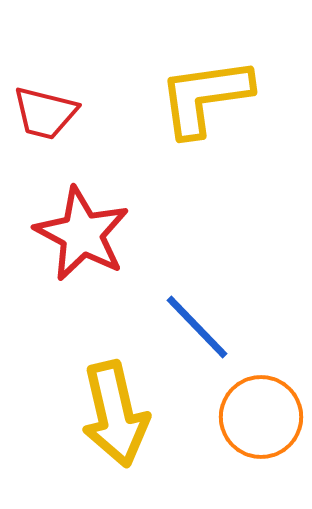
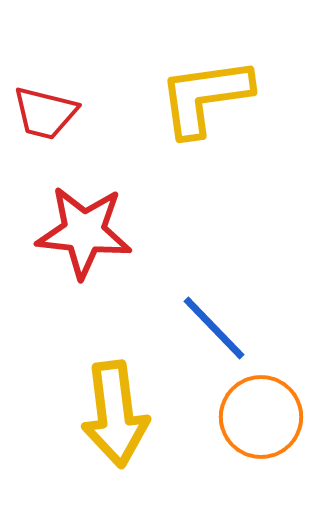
red star: moved 2 px right, 2 px up; rotated 22 degrees counterclockwise
blue line: moved 17 px right, 1 px down
yellow arrow: rotated 6 degrees clockwise
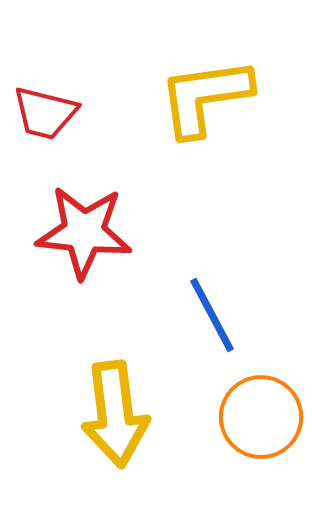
blue line: moved 2 px left, 13 px up; rotated 16 degrees clockwise
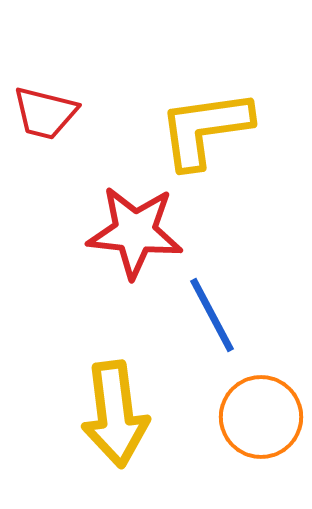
yellow L-shape: moved 32 px down
red star: moved 51 px right
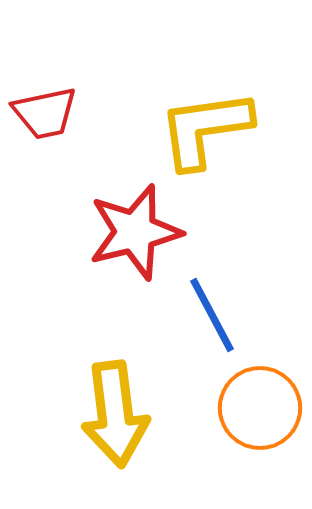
red trapezoid: rotated 26 degrees counterclockwise
red star: rotated 20 degrees counterclockwise
orange circle: moved 1 px left, 9 px up
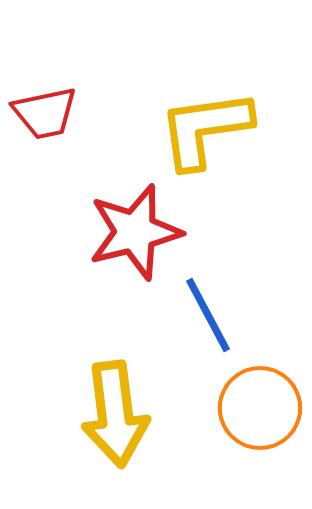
blue line: moved 4 px left
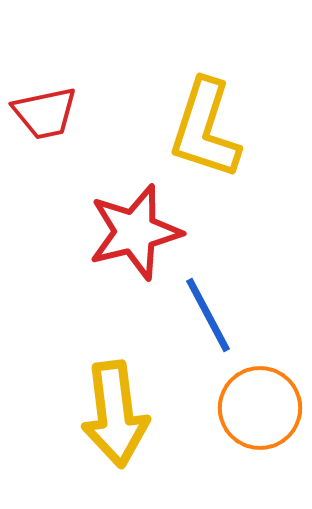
yellow L-shape: rotated 64 degrees counterclockwise
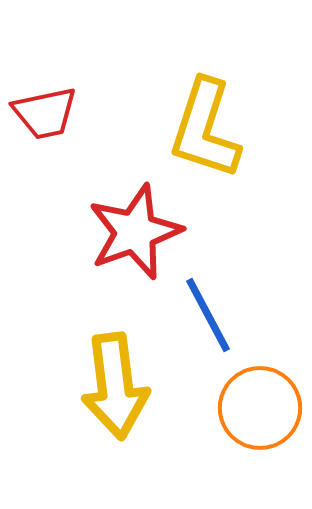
red star: rotated 6 degrees counterclockwise
yellow arrow: moved 28 px up
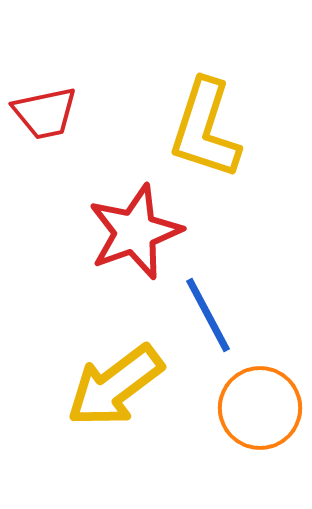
yellow arrow: rotated 60 degrees clockwise
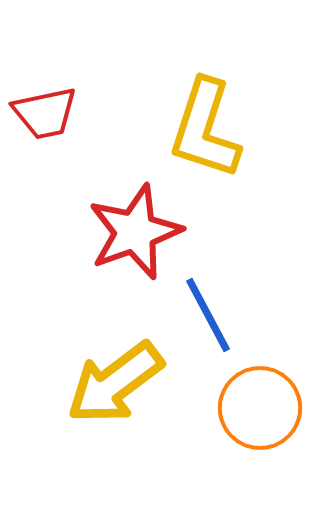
yellow arrow: moved 3 px up
